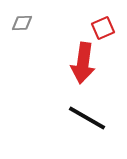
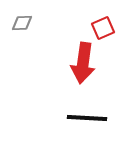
black line: rotated 27 degrees counterclockwise
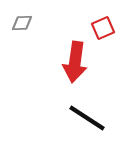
red arrow: moved 8 px left, 1 px up
black line: rotated 30 degrees clockwise
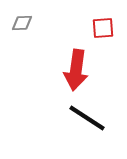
red square: rotated 20 degrees clockwise
red arrow: moved 1 px right, 8 px down
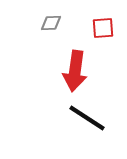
gray diamond: moved 29 px right
red arrow: moved 1 px left, 1 px down
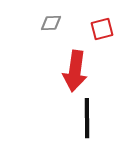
red square: moved 1 px left, 1 px down; rotated 10 degrees counterclockwise
black line: rotated 57 degrees clockwise
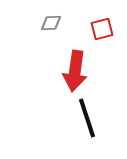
black line: rotated 18 degrees counterclockwise
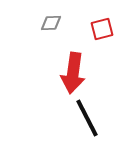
red arrow: moved 2 px left, 2 px down
black line: rotated 9 degrees counterclockwise
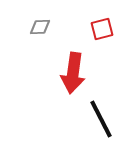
gray diamond: moved 11 px left, 4 px down
black line: moved 14 px right, 1 px down
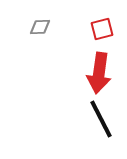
red arrow: moved 26 px right
